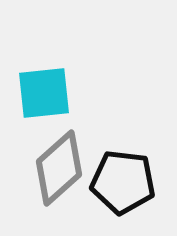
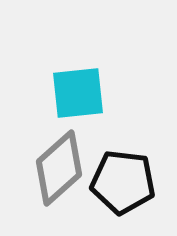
cyan square: moved 34 px right
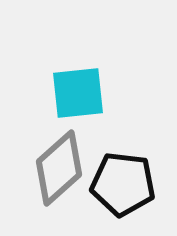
black pentagon: moved 2 px down
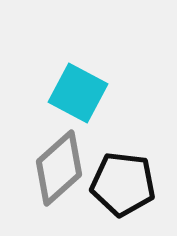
cyan square: rotated 34 degrees clockwise
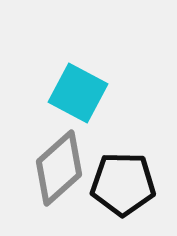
black pentagon: rotated 6 degrees counterclockwise
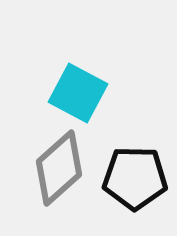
black pentagon: moved 12 px right, 6 px up
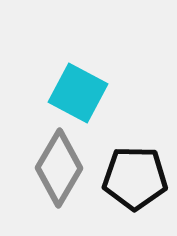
gray diamond: rotated 18 degrees counterclockwise
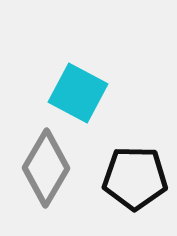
gray diamond: moved 13 px left
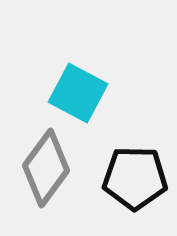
gray diamond: rotated 6 degrees clockwise
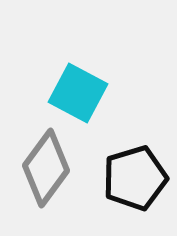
black pentagon: rotated 18 degrees counterclockwise
